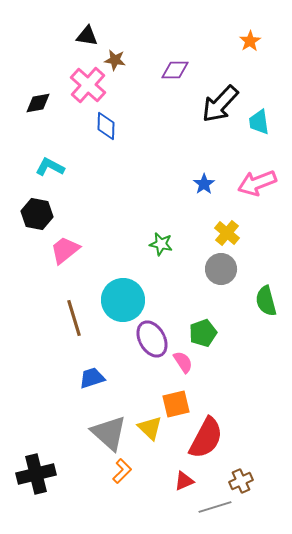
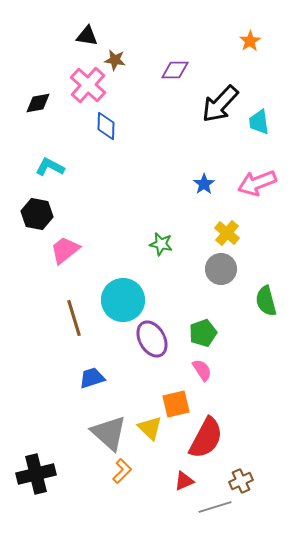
pink semicircle: moved 19 px right, 8 px down
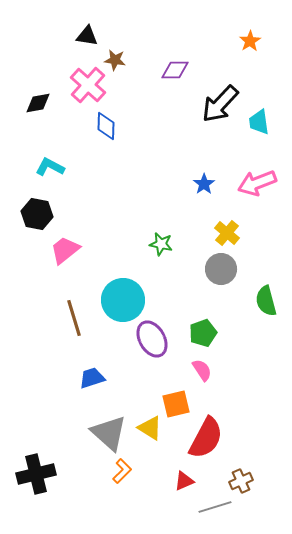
yellow triangle: rotated 12 degrees counterclockwise
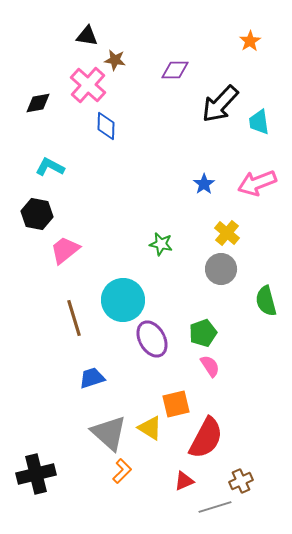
pink semicircle: moved 8 px right, 4 px up
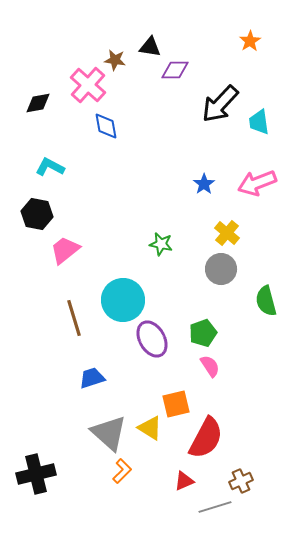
black triangle: moved 63 px right, 11 px down
blue diamond: rotated 12 degrees counterclockwise
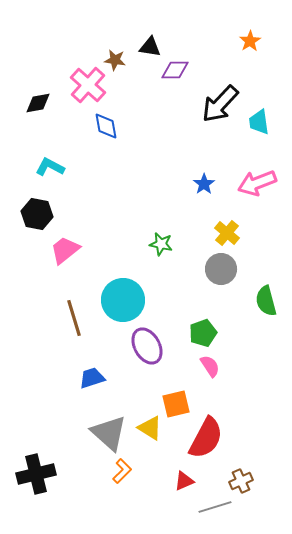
purple ellipse: moved 5 px left, 7 px down
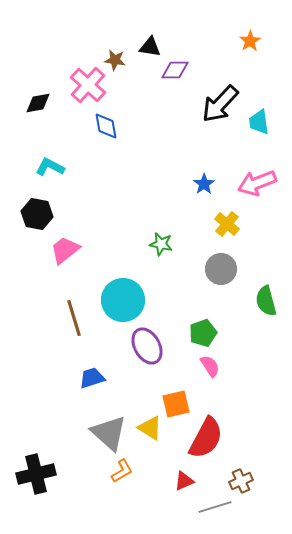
yellow cross: moved 9 px up
orange L-shape: rotated 15 degrees clockwise
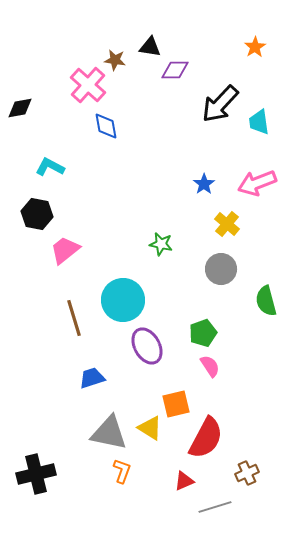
orange star: moved 5 px right, 6 px down
black diamond: moved 18 px left, 5 px down
gray triangle: rotated 30 degrees counterclockwise
orange L-shape: rotated 40 degrees counterclockwise
brown cross: moved 6 px right, 8 px up
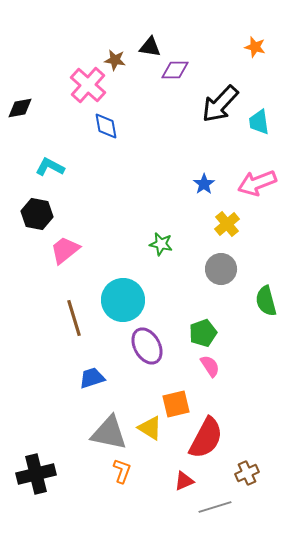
orange star: rotated 25 degrees counterclockwise
yellow cross: rotated 10 degrees clockwise
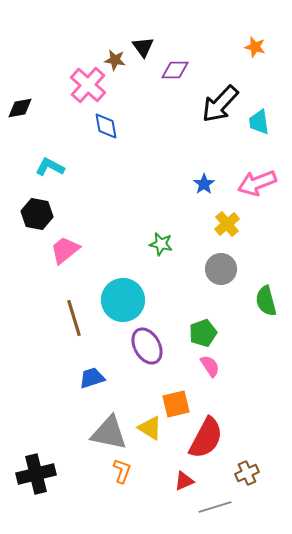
black triangle: moved 7 px left; rotated 45 degrees clockwise
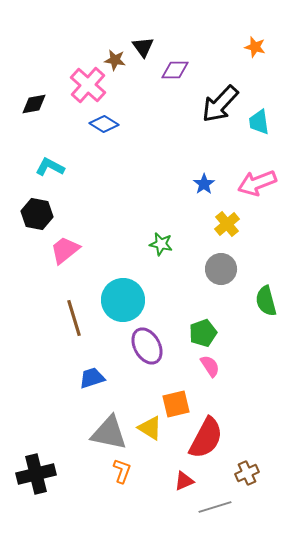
black diamond: moved 14 px right, 4 px up
blue diamond: moved 2 px left, 2 px up; rotated 48 degrees counterclockwise
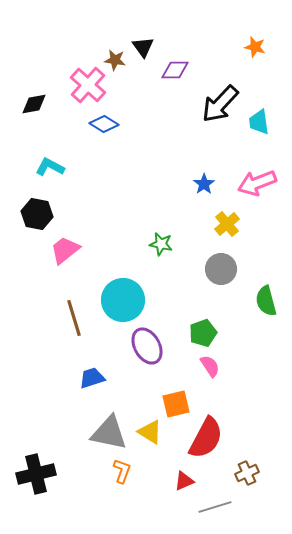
yellow triangle: moved 4 px down
